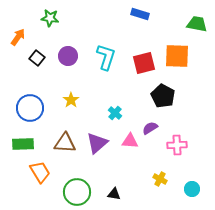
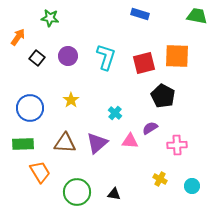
green trapezoid: moved 8 px up
cyan circle: moved 3 px up
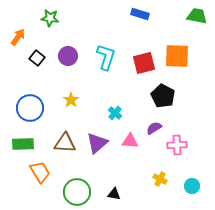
purple semicircle: moved 4 px right
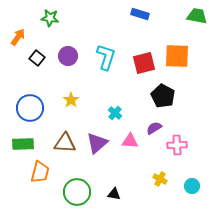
orange trapezoid: rotated 45 degrees clockwise
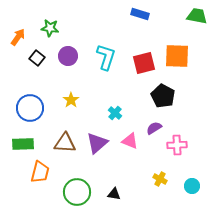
green star: moved 10 px down
pink triangle: rotated 18 degrees clockwise
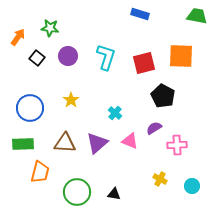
orange square: moved 4 px right
